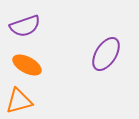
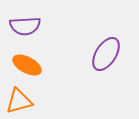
purple semicircle: rotated 16 degrees clockwise
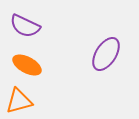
purple semicircle: rotated 28 degrees clockwise
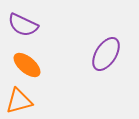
purple semicircle: moved 2 px left, 1 px up
orange ellipse: rotated 12 degrees clockwise
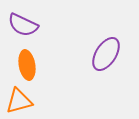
orange ellipse: rotated 40 degrees clockwise
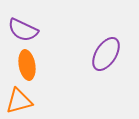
purple semicircle: moved 5 px down
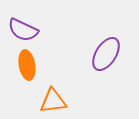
orange triangle: moved 34 px right; rotated 8 degrees clockwise
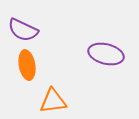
purple ellipse: rotated 72 degrees clockwise
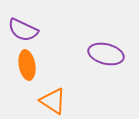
orange triangle: rotated 40 degrees clockwise
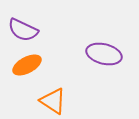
purple ellipse: moved 2 px left
orange ellipse: rotated 72 degrees clockwise
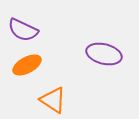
orange triangle: moved 1 px up
